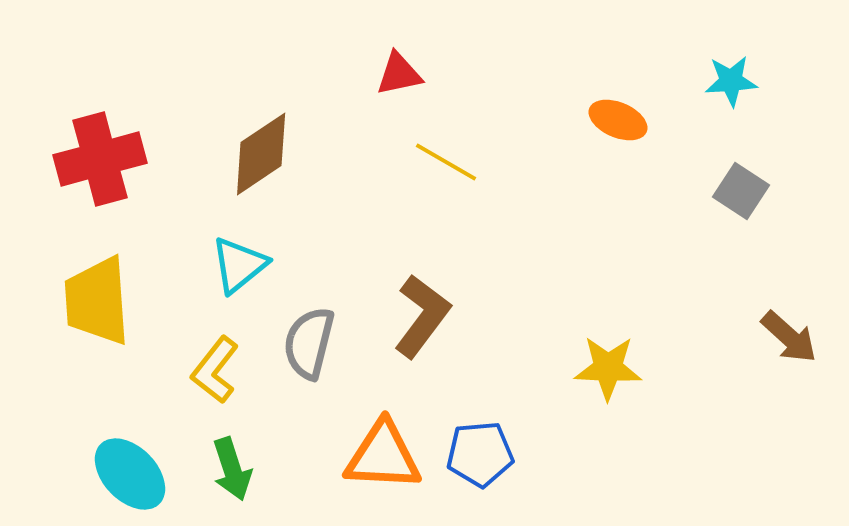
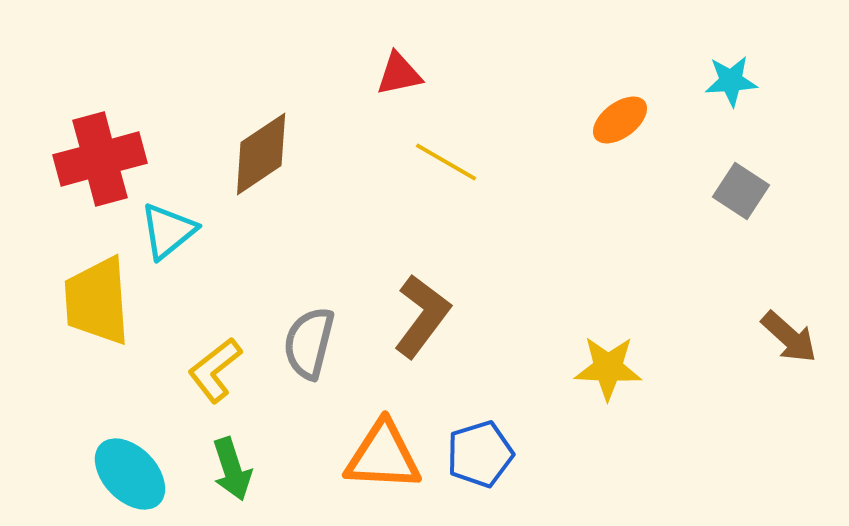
orange ellipse: moved 2 px right; rotated 60 degrees counterclockwise
cyan triangle: moved 71 px left, 34 px up
yellow L-shape: rotated 14 degrees clockwise
blue pentagon: rotated 12 degrees counterclockwise
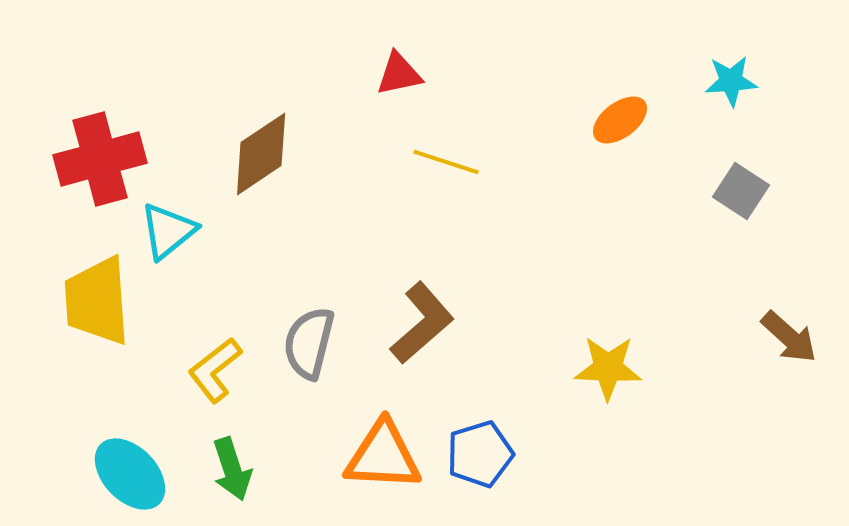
yellow line: rotated 12 degrees counterclockwise
brown L-shape: moved 7 px down; rotated 12 degrees clockwise
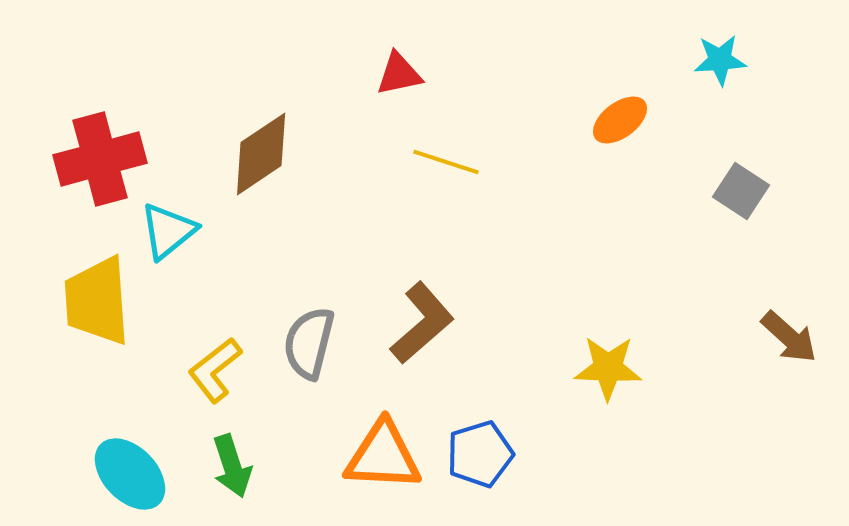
cyan star: moved 11 px left, 21 px up
green arrow: moved 3 px up
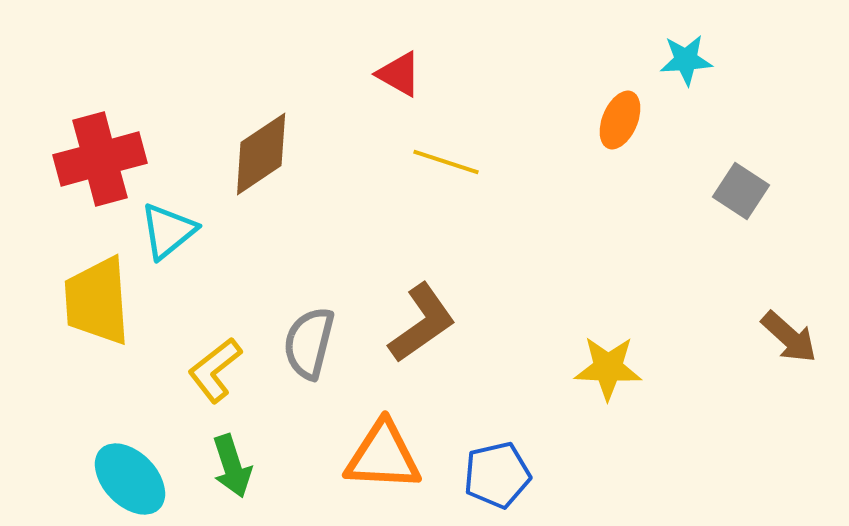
cyan star: moved 34 px left
red triangle: rotated 42 degrees clockwise
orange ellipse: rotated 30 degrees counterclockwise
brown L-shape: rotated 6 degrees clockwise
blue pentagon: moved 17 px right, 21 px down; rotated 4 degrees clockwise
cyan ellipse: moved 5 px down
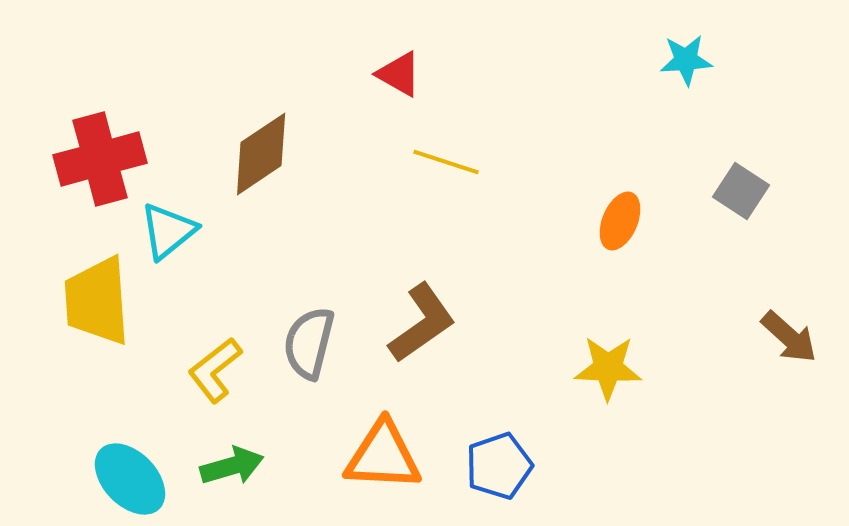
orange ellipse: moved 101 px down
green arrow: rotated 88 degrees counterclockwise
blue pentagon: moved 2 px right, 9 px up; rotated 6 degrees counterclockwise
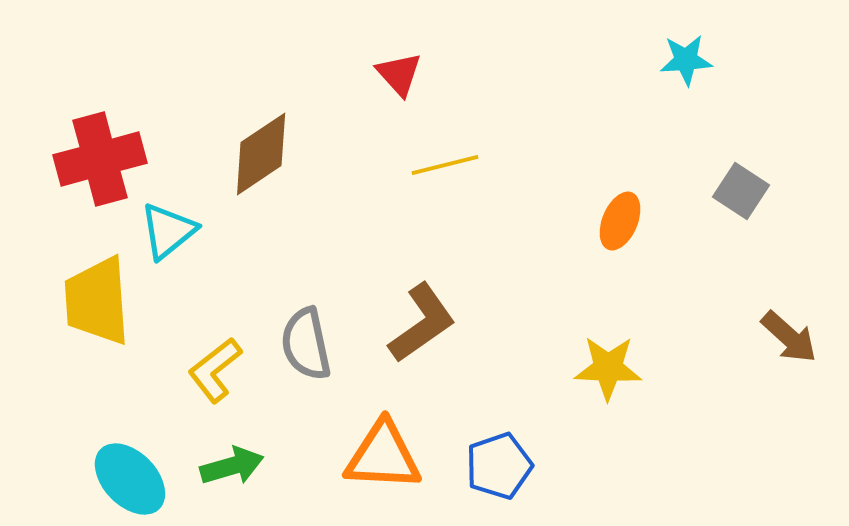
red triangle: rotated 18 degrees clockwise
yellow line: moved 1 px left, 3 px down; rotated 32 degrees counterclockwise
gray semicircle: moved 3 px left, 1 px down; rotated 26 degrees counterclockwise
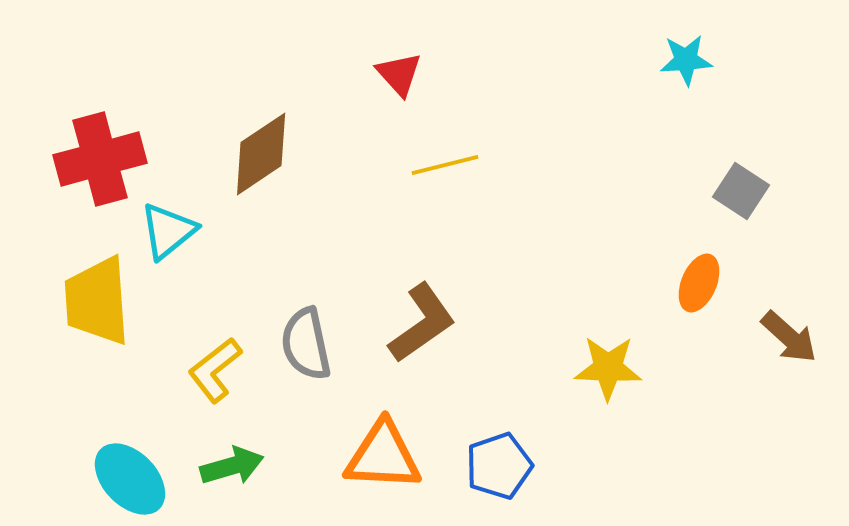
orange ellipse: moved 79 px right, 62 px down
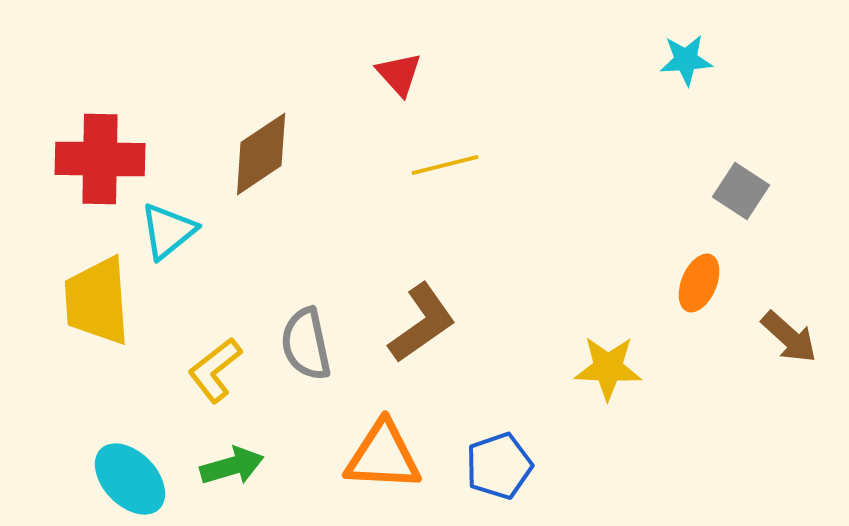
red cross: rotated 16 degrees clockwise
